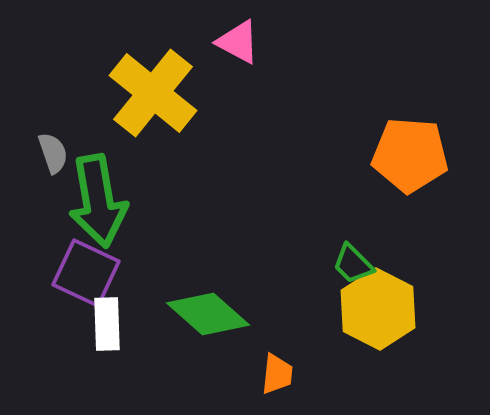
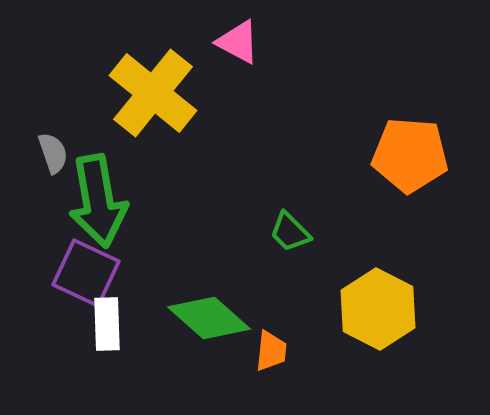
green trapezoid: moved 63 px left, 32 px up
green diamond: moved 1 px right, 4 px down
orange trapezoid: moved 6 px left, 23 px up
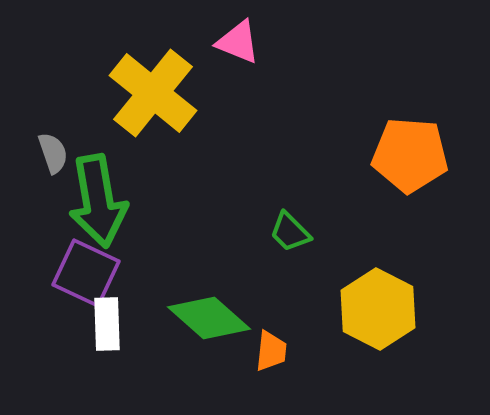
pink triangle: rotated 6 degrees counterclockwise
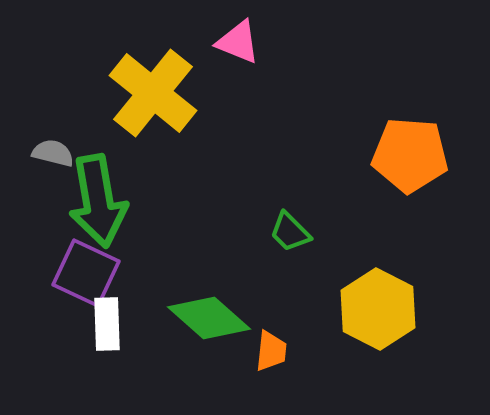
gray semicircle: rotated 57 degrees counterclockwise
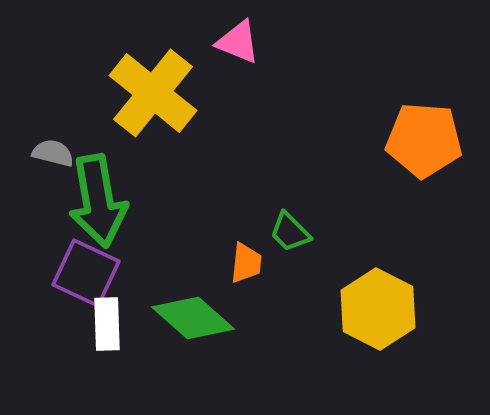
orange pentagon: moved 14 px right, 15 px up
green diamond: moved 16 px left
orange trapezoid: moved 25 px left, 88 px up
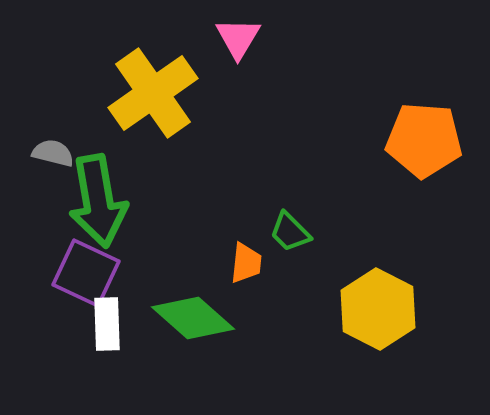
pink triangle: moved 4 px up; rotated 39 degrees clockwise
yellow cross: rotated 16 degrees clockwise
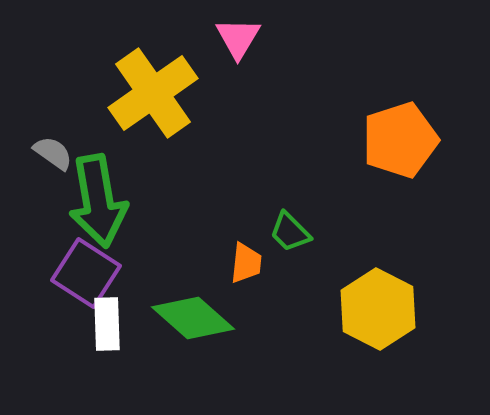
orange pentagon: moved 24 px left; rotated 22 degrees counterclockwise
gray semicircle: rotated 21 degrees clockwise
purple square: rotated 8 degrees clockwise
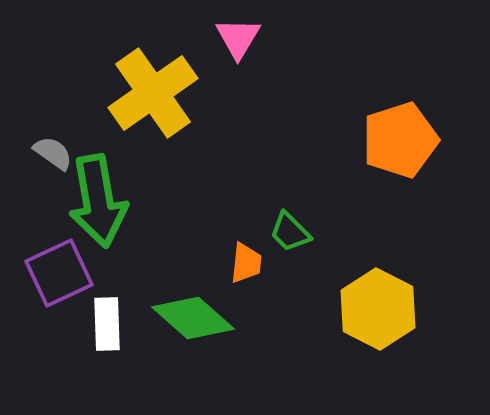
purple square: moved 27 px left; rotated 32 degrees clockwise
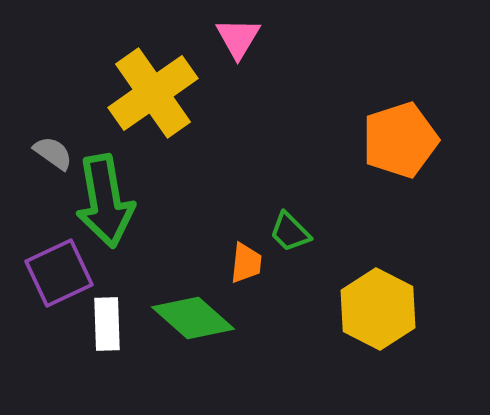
green arrow: moved 7 px right
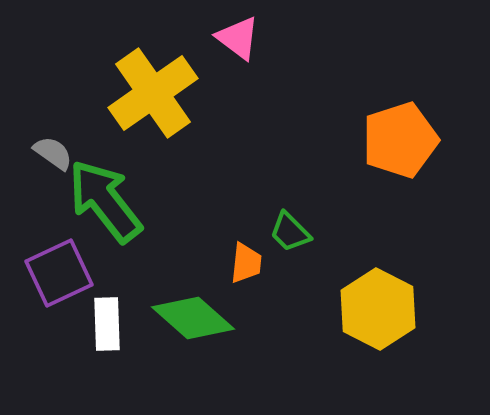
pink triangle: rotated 24 degrees counterclockwise
green arrow: rotated 152 degrees clockwise
